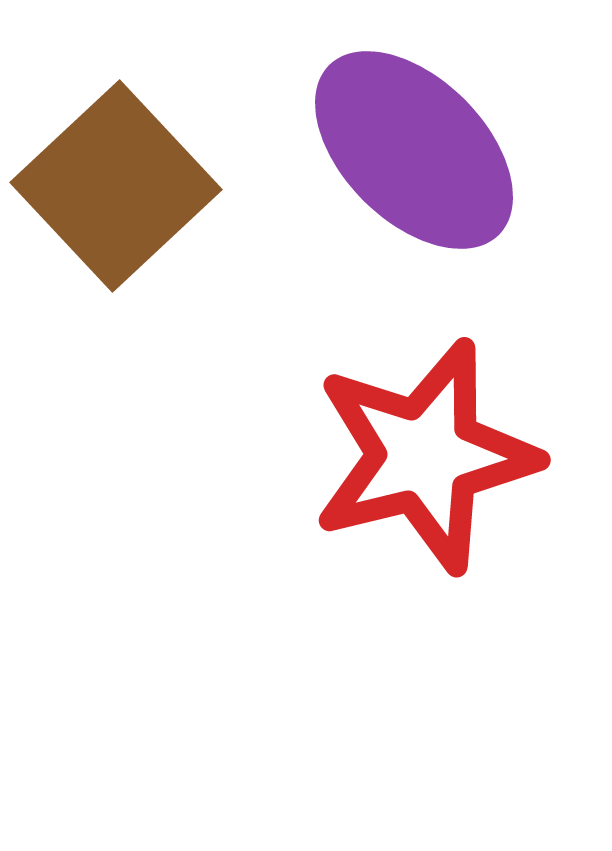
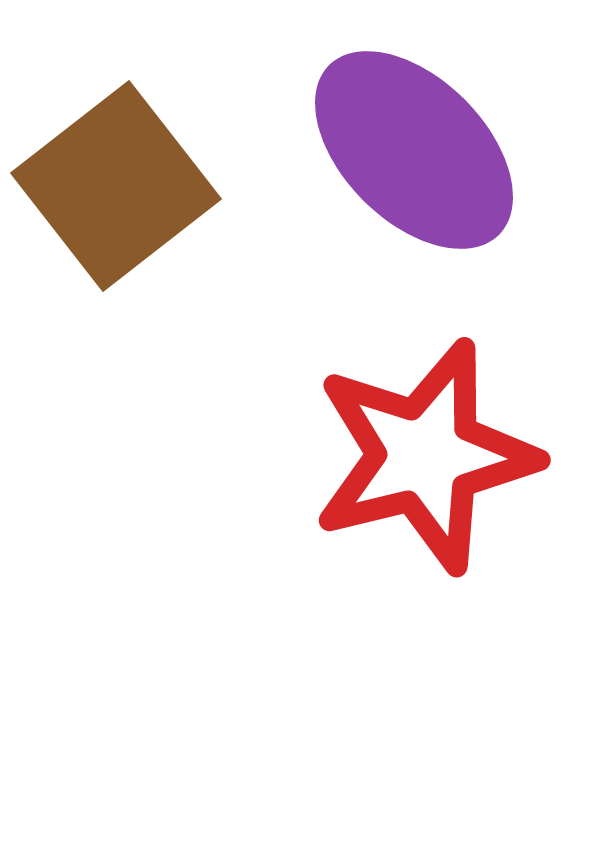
brown square: rotated 5 degrees clockwise
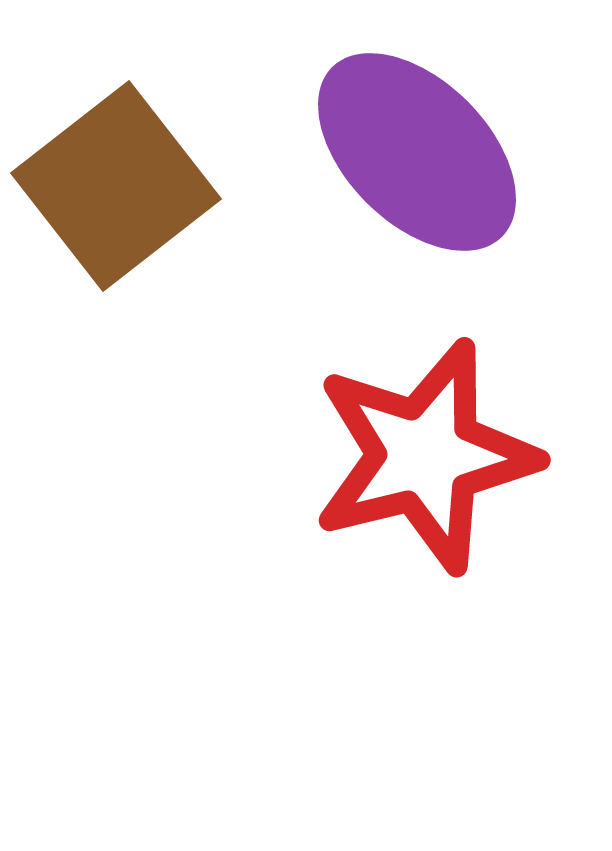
purple ellipse: moved 3 px right, 2 px down
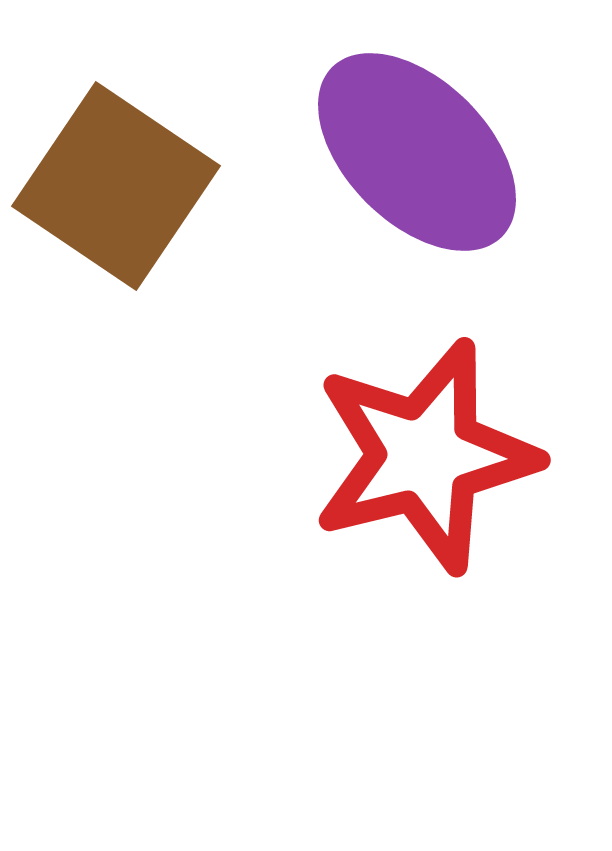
brown square: rotated 18 degrees counterclockwise
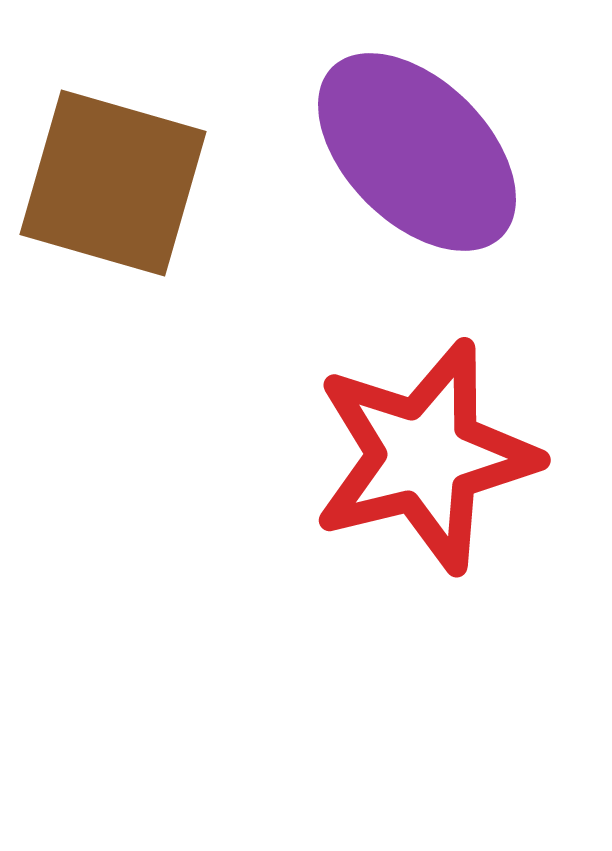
brown square: moved 3 px left, 3 px up; rotated 18 degrees counterclockwise
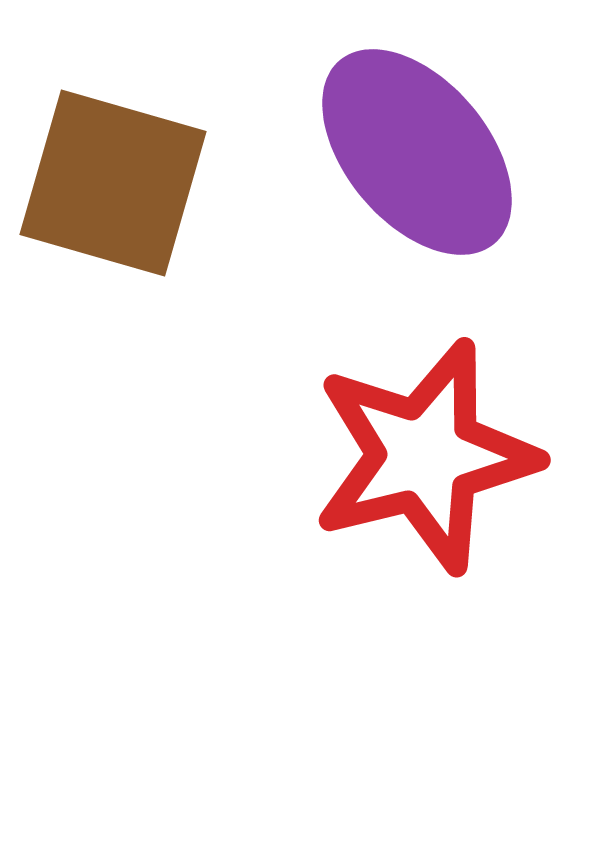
purple ellipse: rotated 5 degrees clockwise
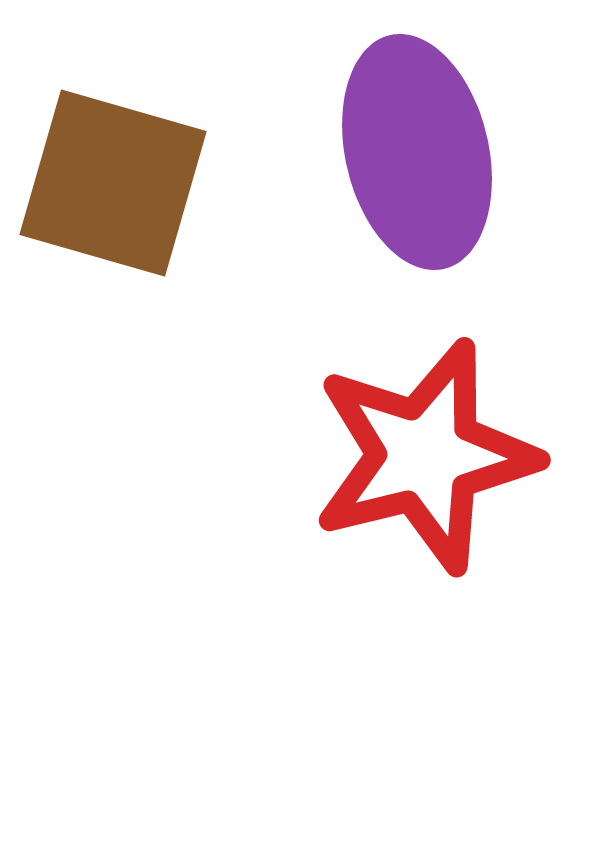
purple ellipse: rotated 27 degrees clockwise
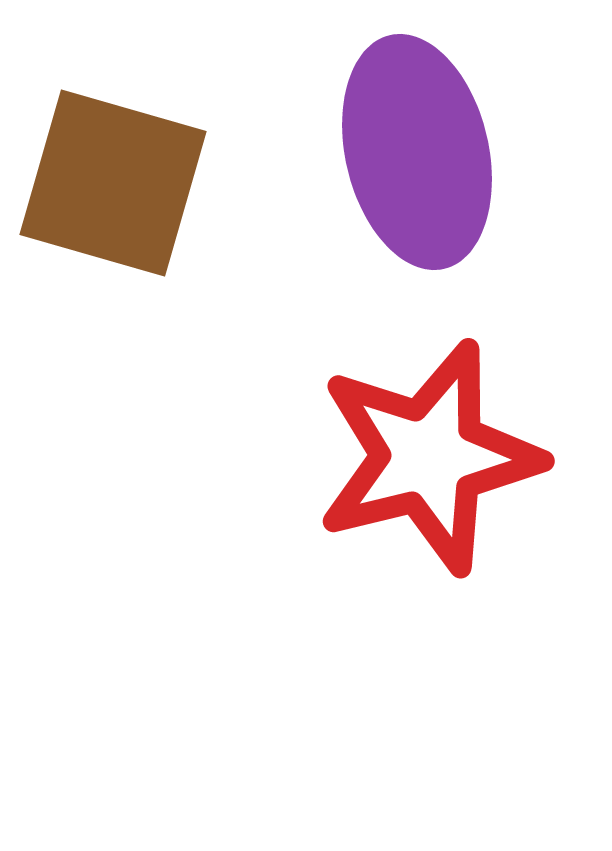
red star: moved 4 px right, 1 px down
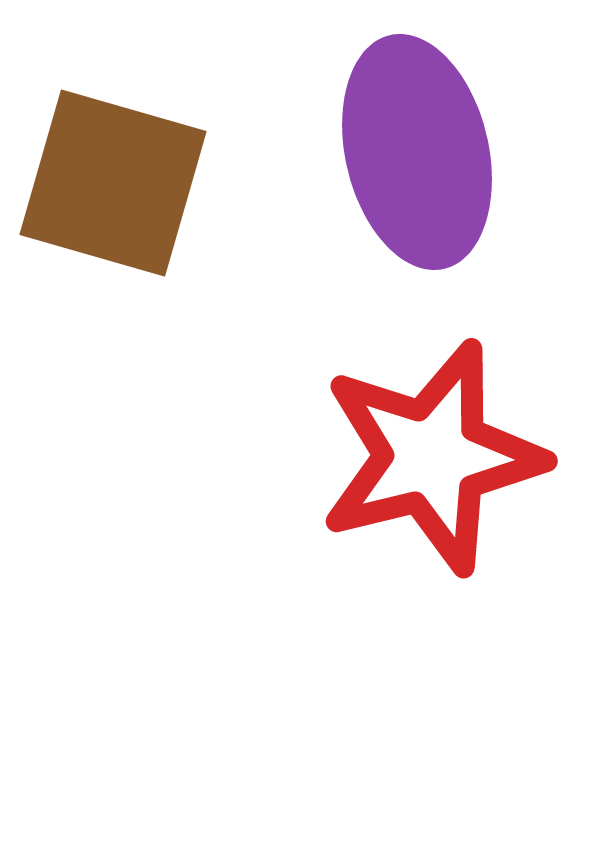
red star: moved 3 px right
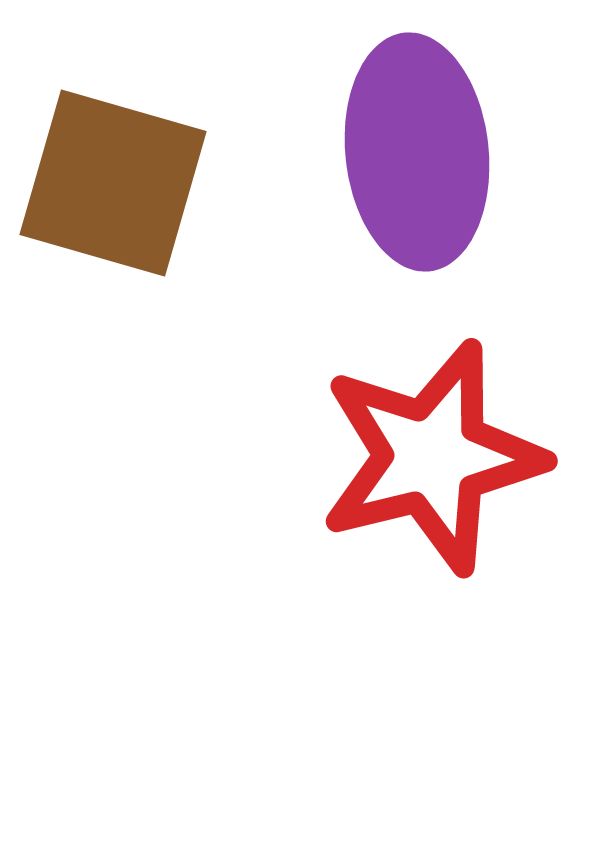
purple ellipse: rotated 7 degrees clockwise
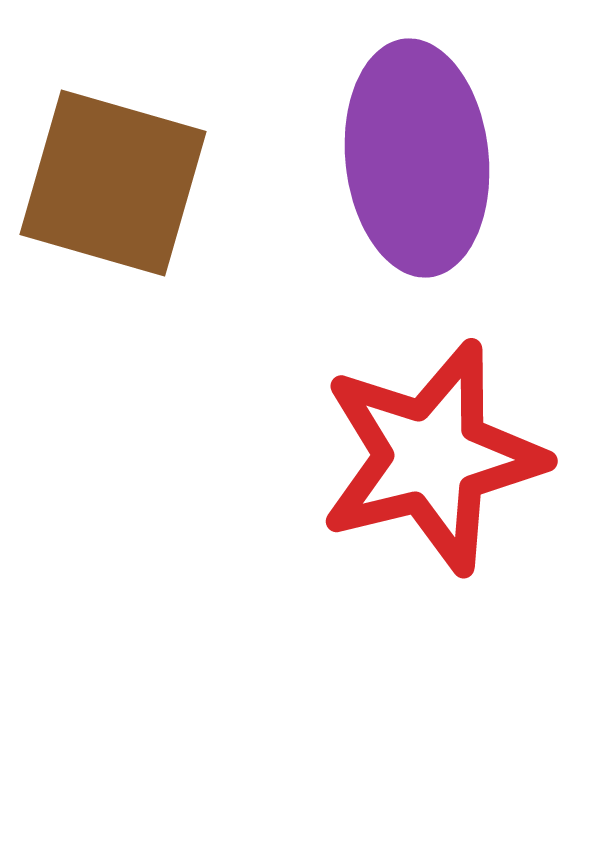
purple ellipse: moved 6 px down
